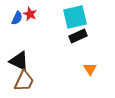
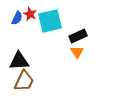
cyan square: moved 25 px left, 4 px down
black triangle: rotated 30 degrees counterclockwise
orange triangle: moved 13 px left, 17 px up
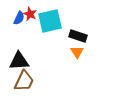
blue semicircle: moved 2 px right
black rectangle: rotated 42 degrees clockwise
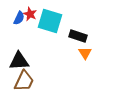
cyan square: rotated 30 degrees clockwise
orange triangle: moved 8 px right, 1 px down
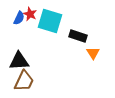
orange triangle: moved 8 px right
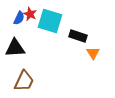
black triangle: moved 4 px left, 13 px up
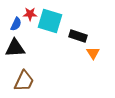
red star: rotated 24 degrees counterclockwise
blue semicircle: moved 3 px left, 6 px down
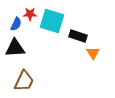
cyan square: moved 2 px right
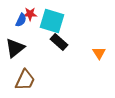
blue semicircle: moved 5 px right, 4 px up
black rectangle: moved 19 px left, 6 px down; rotated 24 degrees clockwise
black triangle: rotated 35 degrees counterclockwise
orange triangle: moved 6 px right
brown trapezoid: moved 1 px right, 1 px up
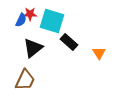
black rectangle: moved 10 px right
black triangle: moved 18 px right
